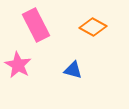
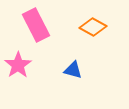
pink star: rotated 8 degrees clockwise
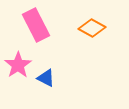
orange diamond: moved 1 px left, 1 px down
blue triangle: moved 27 px left, 8 px down; rotated 12 degrees clockwise
